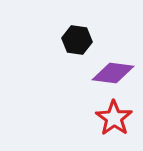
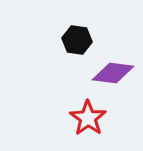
red star: moved 26 px left
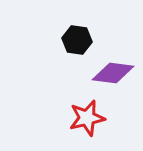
red star: moved 1 px left; rotated 24 degrees clockwise
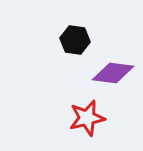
black hexagon: moved 2 px left
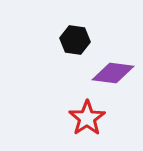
red star: rotated 21 degrees counterclockwise
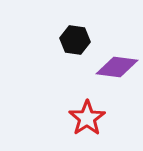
purple diamond: moved 4 px right, 6 px up
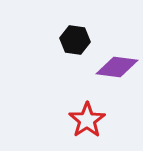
red star: moved 2 px down
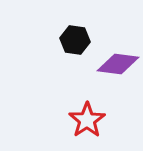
purple diamond: moved 1 px right, 3 px up
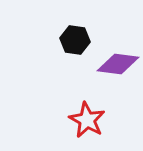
red star: rotated 9 degrees counterclockwise
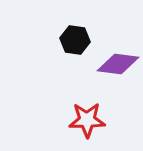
red star: rotated 30 degrees counterclockwise
